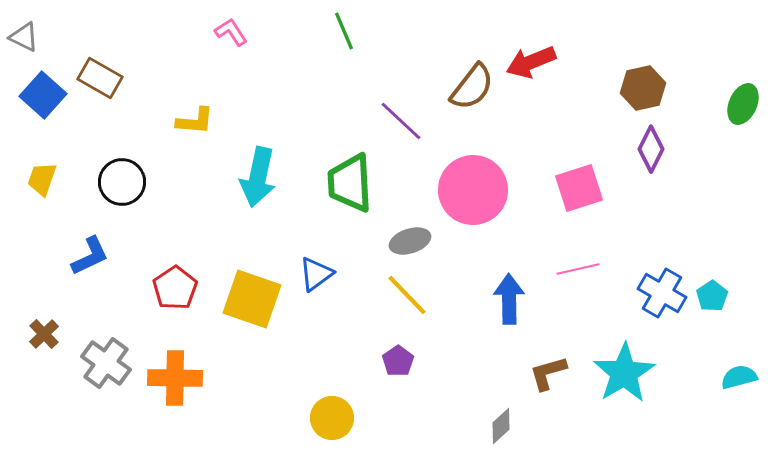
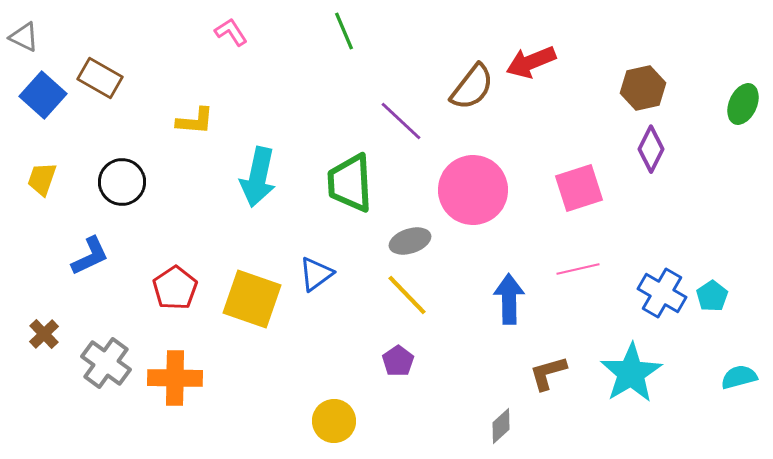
cyan star: moved 7 px right
yellow circle: moved 2 px right, 3 px down
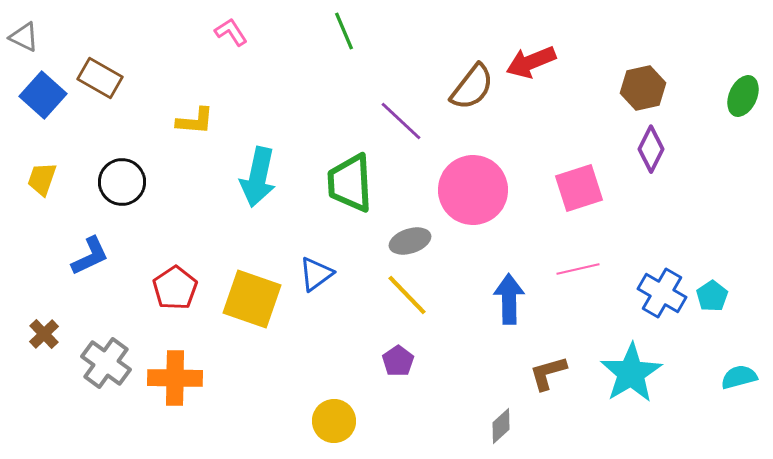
green ellipse: moved 8 px up
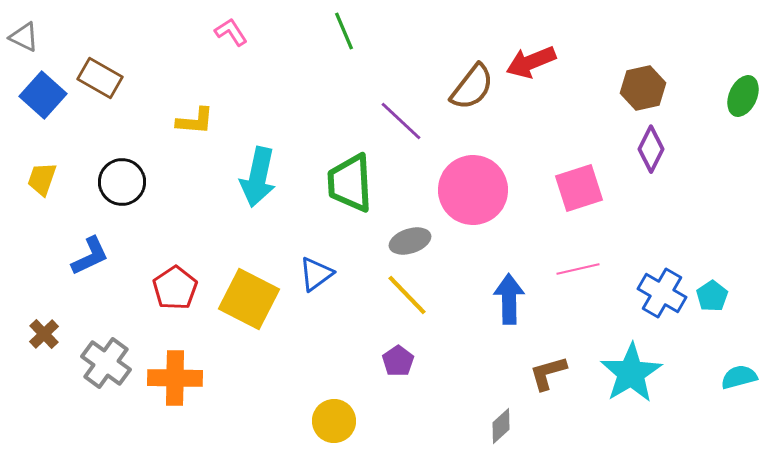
yellow square: moved 3 px left; rotated 8 degrees clockwise
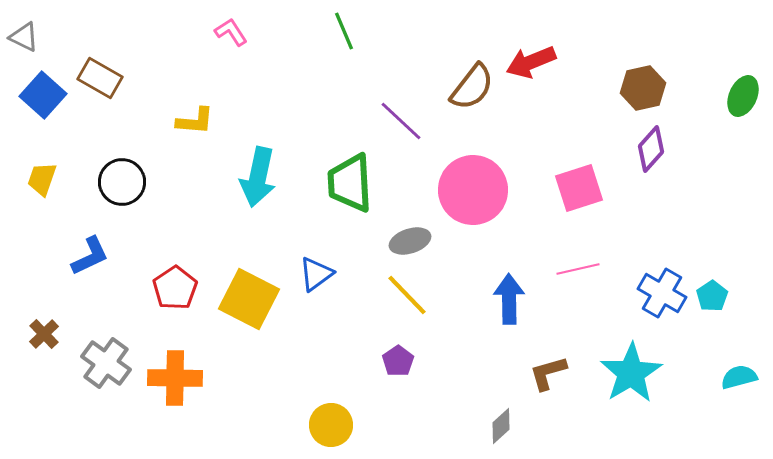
purple diamond: rotated 15 degrees clockwise
yellow circle: moved 3 px left, 4 px down
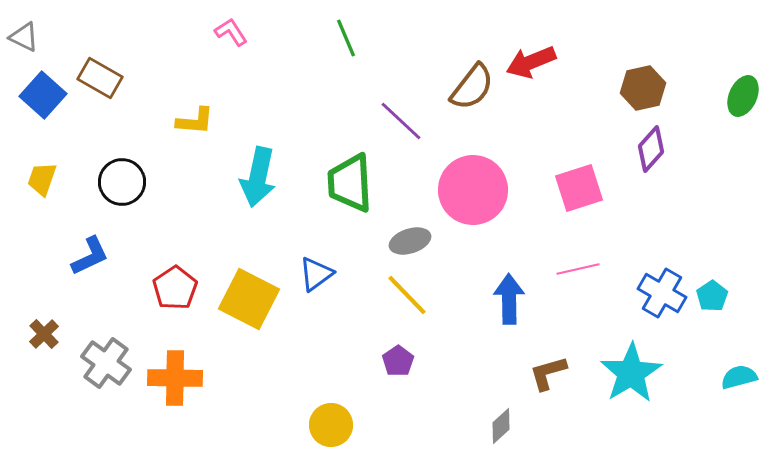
green line: moved 2 px right, 7 px down
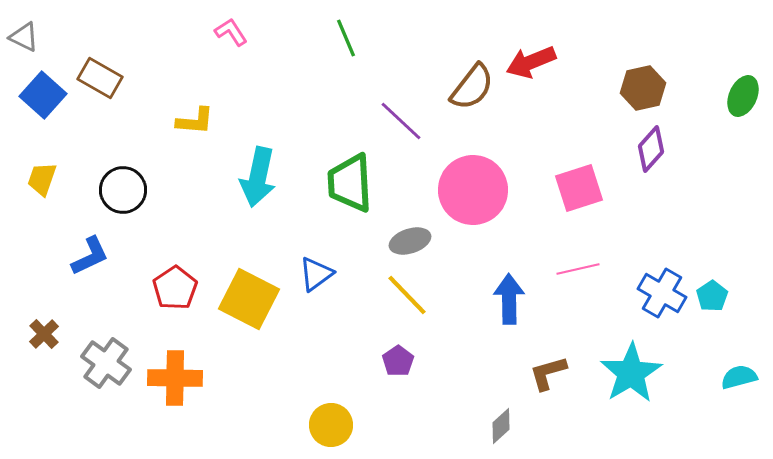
black circle: moved 1 px right, 8 px down
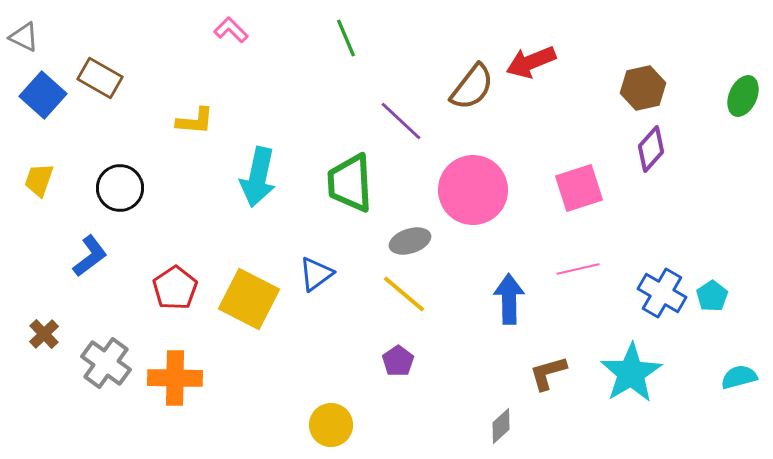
pink L-shape: moved 2 px up; rotated 12 degrees counterclockwise
yellow trapezoid: moved 3 px left, 1 px down
black circle: moved 3 px left, 2 px up
blue L-shape: rotated 12 degrees counterclockwise
yellow line: moved 3 px left, 1 px up; rotated 6 degrees counterclockwise
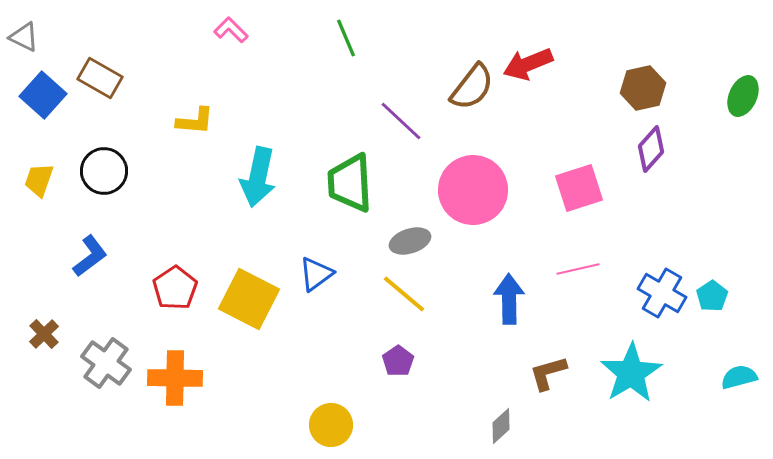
red arrow: moved 3 px left, 2 px down
black circle: moved 16 px left, 17 px up
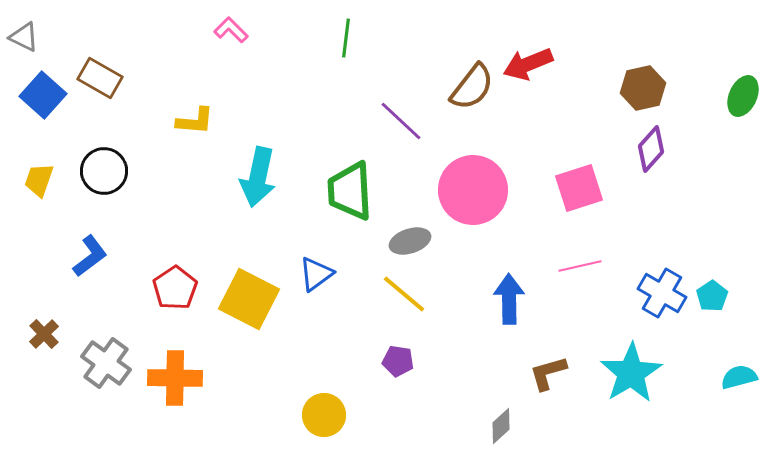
green line: rotated 30 degrees clockwise
green trapezoid: moved 8 px down
pink line: moved 2 px right, 3 px up
purple pentagon: rotated 28 degrees counterclockwise
yellow circle: moved 7 px left, 10 px up
